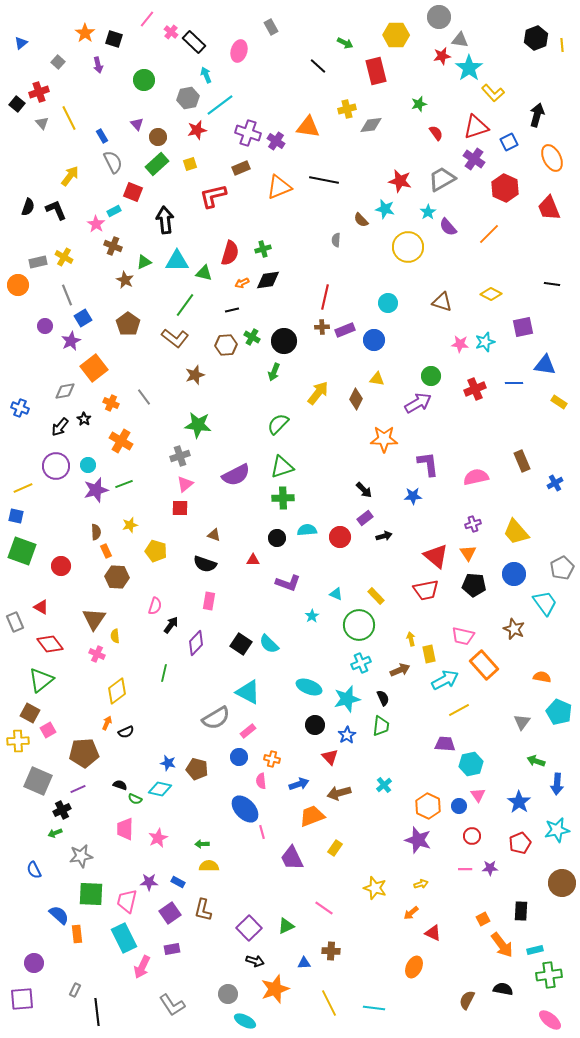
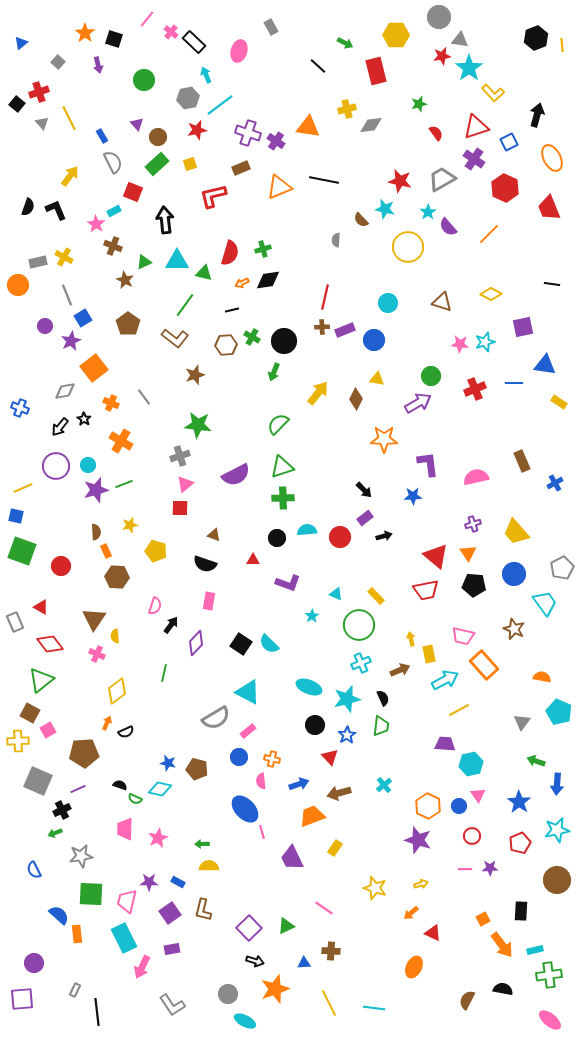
brown circle at (562, 883): moved 5 px left, 3 px up
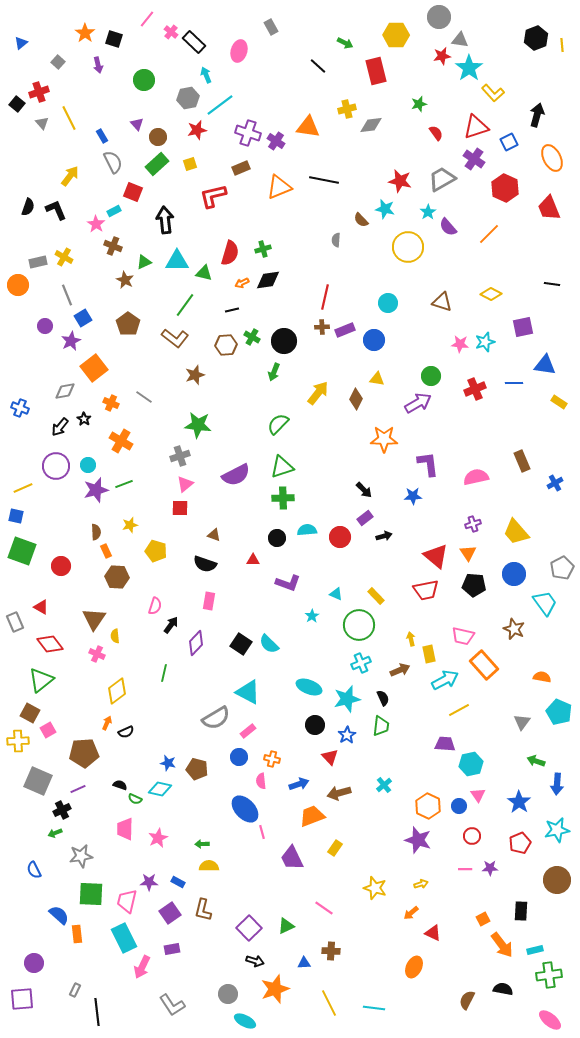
gray line at (144, 397): rotated 18 degrees counterclockwise
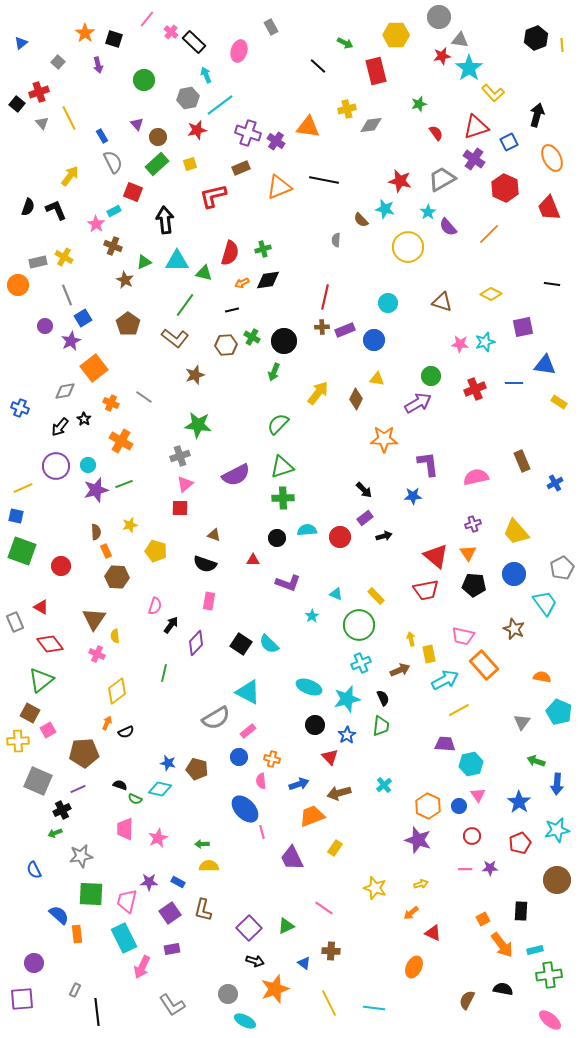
blue triangle at (304, 963): rotated 40 degrees clockwise
